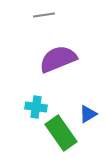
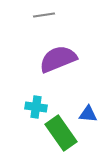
blue triangle: rotated 36 degrees clockwise
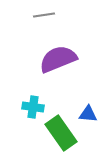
cyan cross: moved 3 px left
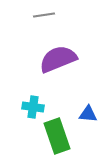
green rectangle: moved 4 px left, 3 px down; rotated 16 degrees clockwise
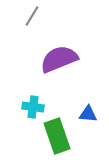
gray line: moved 12 px left, 1 px down; rotated 50 degrees counterclockwise
purple semicircle: moved 1 px right
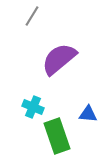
purple semicircle: rotated 18 degrees counterclockwise
cyan cross: rotated 15 degrees clockwise
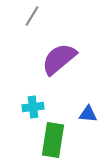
cyan cross: rotated 30 degrees counterclockwise
green rectangle: moved 4 px left, 4 px down; rotated 28 degrees clockwise
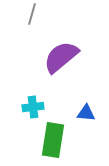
gray line: moved 2 px up; rotated 15 degrees counterclockwise
purple semicircle: moved 2 px right, 2 px up
blue triangle: moved 2 px left, 1 px up
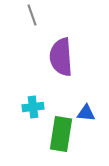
gray line: moved 1 px down; rotated 35 degrees counterclockwise
purple semicircle: rotated 54 degrees counterclockwise
green rectangle: moved 8 px right, 6 px up
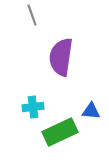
purple semicircle: rotated 12 degrees clockwise
blue triangle: moved 5 px right, 2 px up
green rectangle: moved 1 px left, 2 px up; rotated 56 degrees clockwise
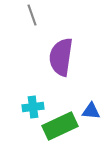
green rectangle: moved 6 px up
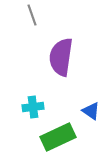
blue triangle: rotated 30 degrees clockwise
green rectangle: moved 2 px left, 11 px down
